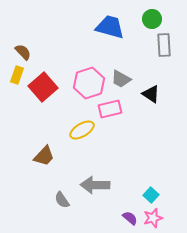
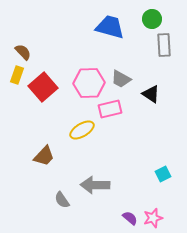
pink hexagon: rotated 16 degrees clockwise
cyan square: moved 12 px right, 21 px up; rotated 21 degrees clockwise
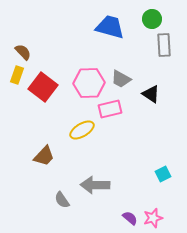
red square: rotated 12 degrees counterclockwise
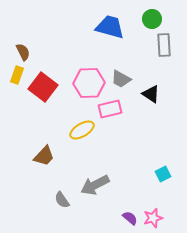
brown semicircle: rotated 18 degrees clockwise
gray arrow: rotated 28 degrees counterclockwise
